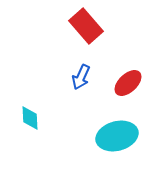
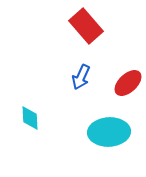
cyan ellipse: moved 8 px left, 4 px up; rotated 12 degrees clockwise
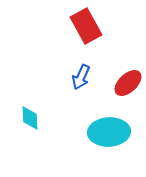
red rectangle: rotated 12 degrees clockwise
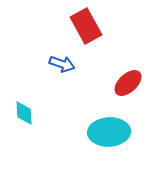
blue arrow: moved 19 px left, 13 px up; rotated 95 degrees counterclockwise
cyan diamond: moved 6 px left, 5 px up
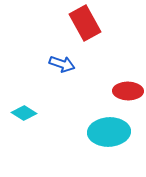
red rectangle: moved 1 px left, 3 px up
red ellipse: moved 8 px down; rotated 44 degrees clockwise
cyan diamond: rotated 55 degrees counterclockwise
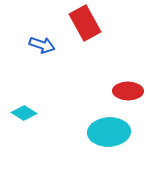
blue arrow: moved 20 px left, 19 px up
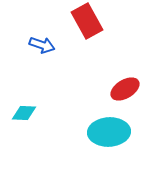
red rectangle: moved 2 px right, 2 px up
red ellipse: moved 3 px left, 2 px up; rotated 32 degrees counterclockwise
cyan diamond: rotated 30 degrees counterclockwise
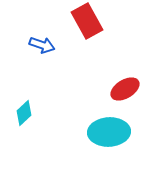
cyan diamond: rotated 45 degrees counterclockwise
